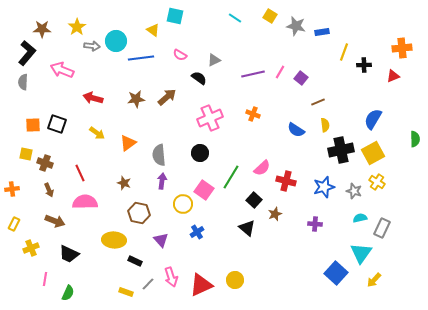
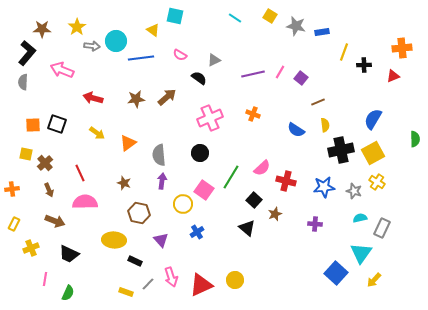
brown cross at (45, 163): rotated 28 degrees clockwise
blue star at (324, 187): rotated 10 degrees clockwise
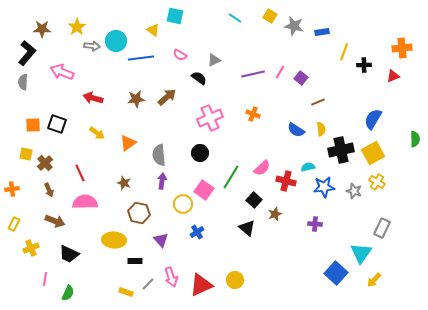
gray star at (296, 26): moved 2 px left
pink arrow at (62, 70): moved 2 px down
yellow semicircle at (325, 125): moved 4 px left, 4 px down
cyan semicircle at (360, 218): moved 52 px left, 51 px up
black rectangle at (135, 261): rotated 24 degrees counterclockwise
